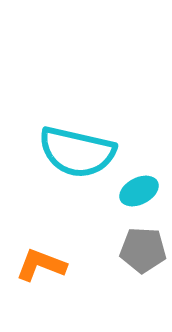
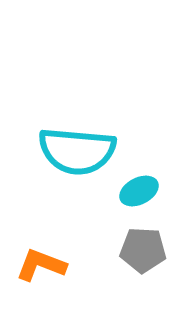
cyan semicircle: moved 1 px up; rotated 8 degrees counterclockwise
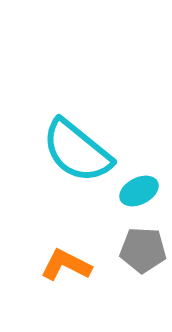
cyan semicircle: rotated 34 degrees clockwise
orange L-shape: moved 25 px right; rotated 6 degrees clockwise
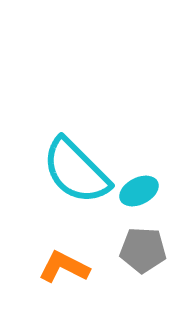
cyan semicircle: moved 1 px left, 20 px down; rotated 6 degrees clockwise
orange L-shape: moved 2 px left, 2 px down
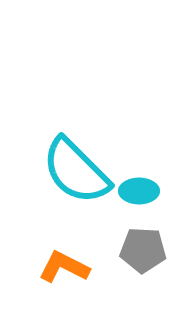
cyan ellipse: rotated 27 degrees clockwise
